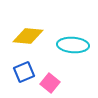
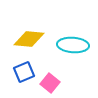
yellow diamond: moved 1 px right, 3 px down
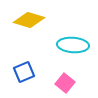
yellow diamond: moved 19 px up; rotated 12 degrees clockwise
pink square: moved 15 px right
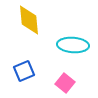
yellow diamond: rotated 68 degrees clockwise
blue square: moved 1 px up
